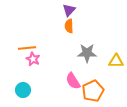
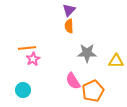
pink star: rotated 16 degrees clockwise
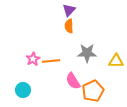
orange line: moved 24 px right, 13 px down
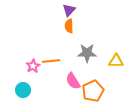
pink star: moved 7 px down
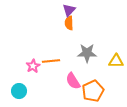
orange semicircle: moved 3 px up
cyan circle: moved 4 px left, 1 px down
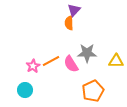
purple triangle: moved 5 px right
orange line: rotated 24 degrees counterclockwise
pink semicircle: moved 2 px left, 17 px up
cyan circle: moved 6 px right, 1 px up
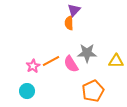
cyan circle: moved 2 px right, 1 px down
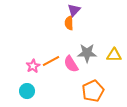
yellow triangle: moved 2 px left, 6 px up
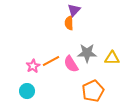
yellow triangle: moved 2 px left, 3 px down
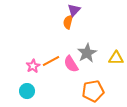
orange semicircle: moved 1 px left, 1 px up; rotated 16 degrees clockwise
gray star: rotated 30 degrees counterclockwise
yellow triangle: moved 4 px right
orange pentagon: rotated 15 degrees clockwise
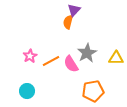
pink star: moved 3 px left, 10 px up
